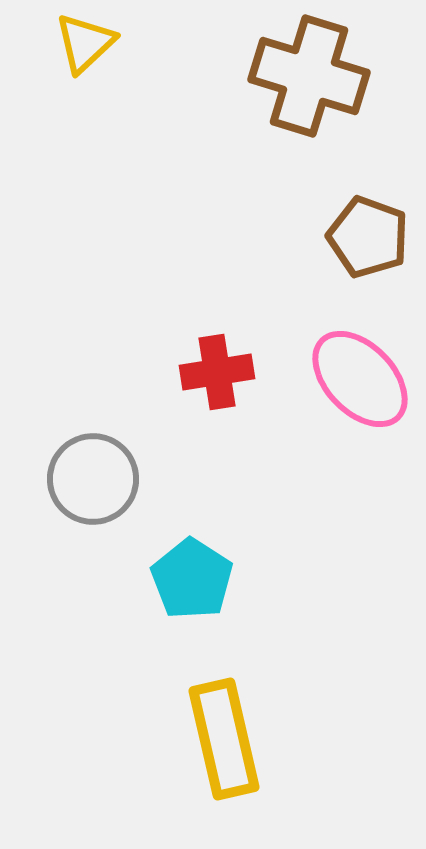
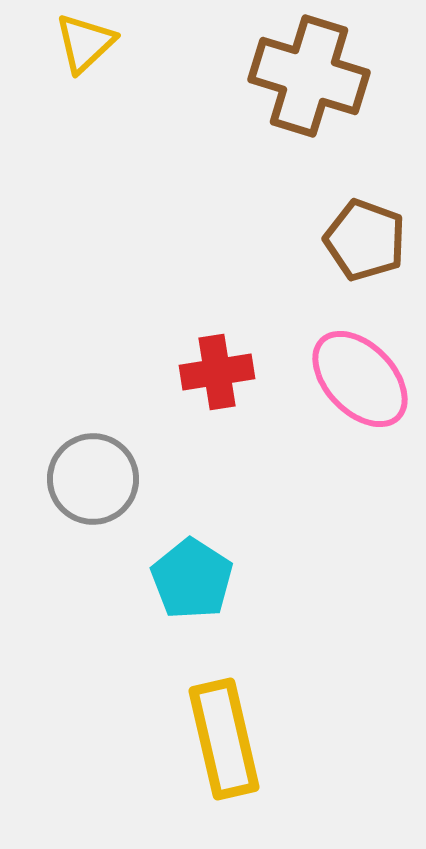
brown pentagon: moved 3 px left, 3 px down
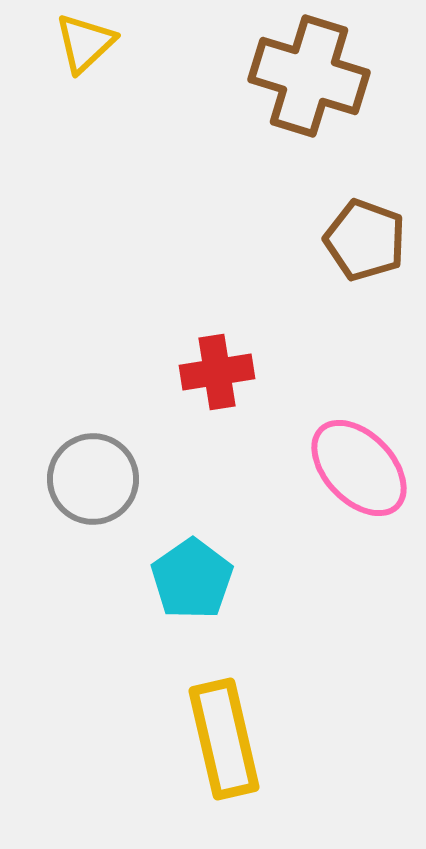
pink ellipse: moved 1 px left, 89 px down
cyan pentagon: rotated 4 degrees clockwise
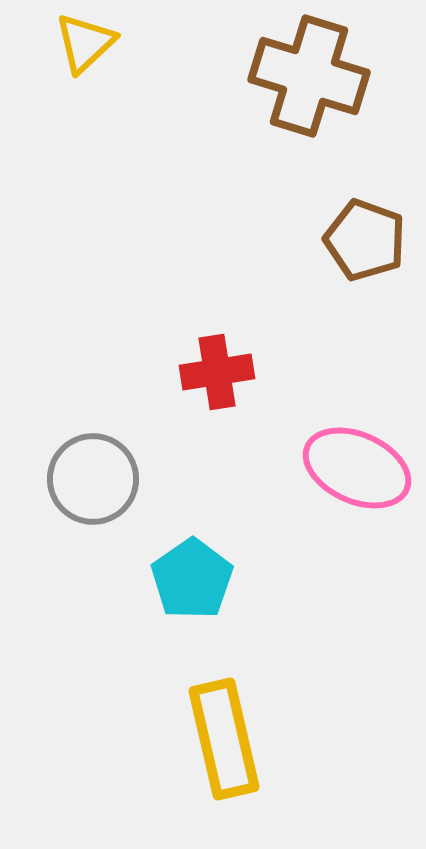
pink ellipse: moved 2 px left; rotated 22 degrees counterclockwise
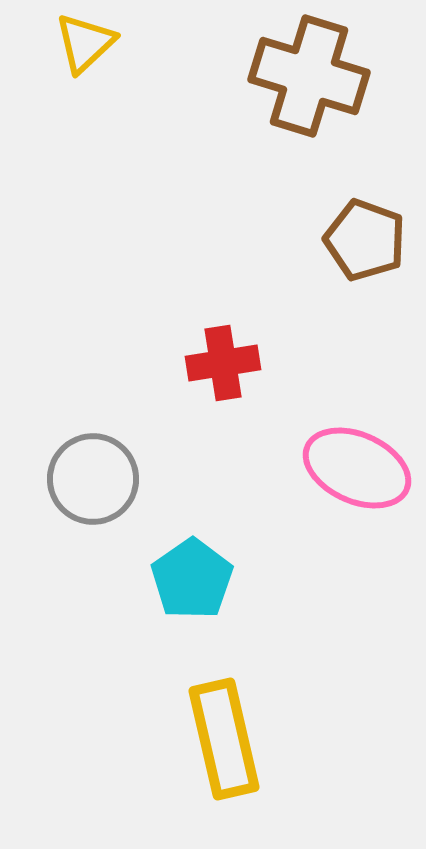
red cross: moved 6 px right, 9 px up
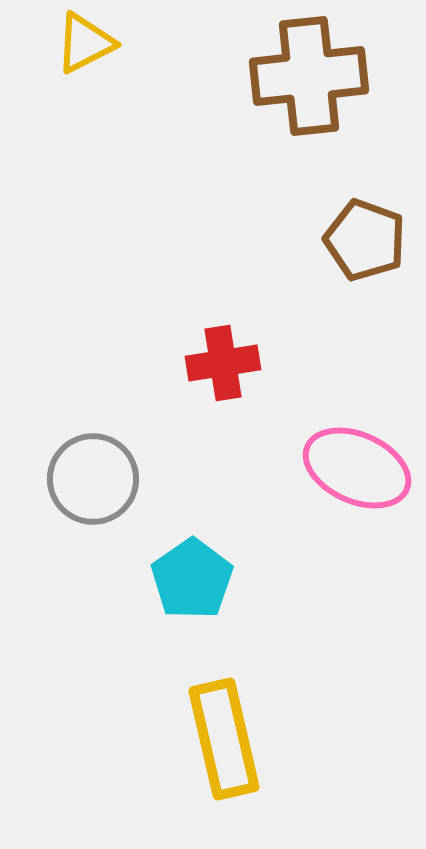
yellow triangle: rotated 16 degrees clockwise
brown cross: rotated 23 degrees counterclockwise
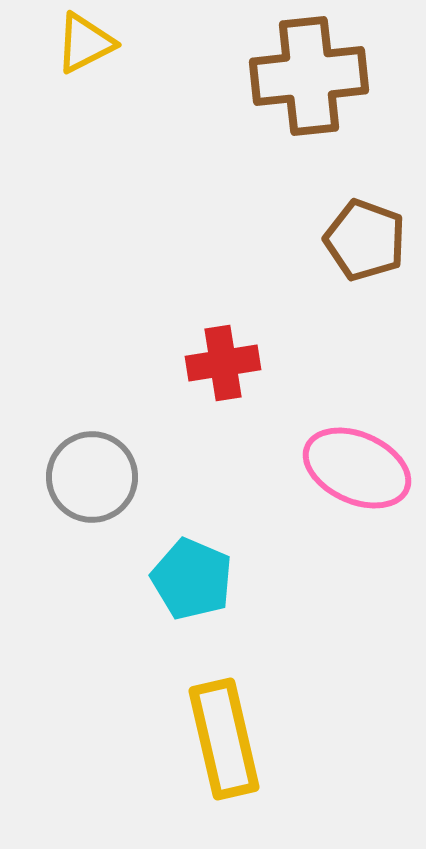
gray circle: moved 1 px left, 2 px up
cyan pentagon: rotated 14 degrees counterclockwise
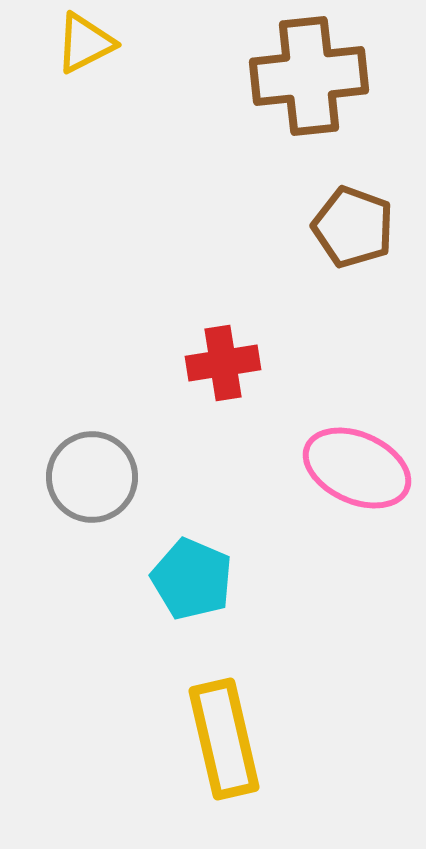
brown pentagon: moved 12 px left, 13 px up
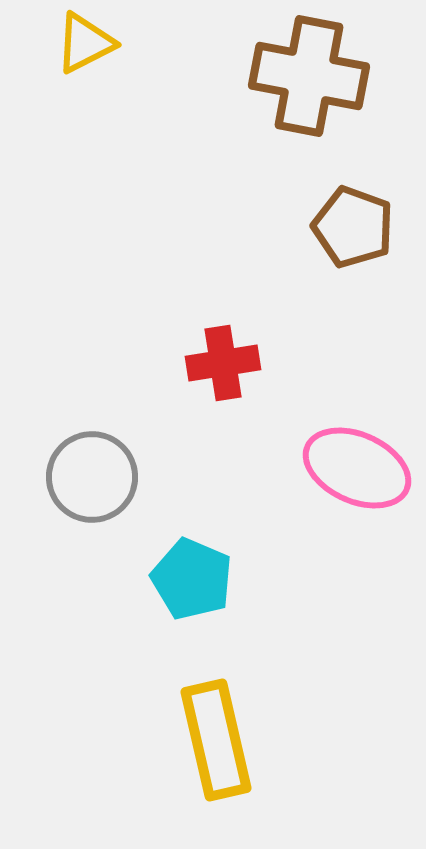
brown cross: rotated 17 degrees clockwise
yellow rectangle: moved 8 px left, 1 px down
